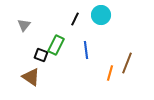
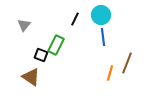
blue line: moved 17 px right, 13 px up
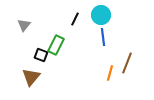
brown triangle: rotated 36 degrees clockwise
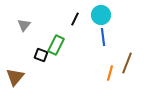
brown triangle: moved 16 px left
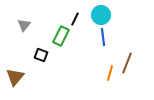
green rectangle: moved 5 px right, 9 px up
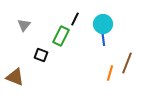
cyan circle: moved 2 px right, 9 px down
brown triangle: rotated 48 degrees counterclockwise
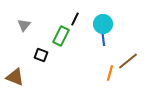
brown line: moved 1 px right, 2 px up; rotated 30 degrees clockwise
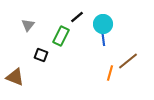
black line: moved 2 px right, 2 px up; rotated 24 degrees clockwise
gray triangle: moved 4 px right
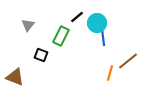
cyan circle: moved 6 px left, 1 px up
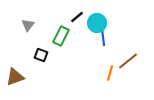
brown triangle: rotated 42 degrees counterclockwise
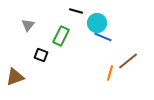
black line: moved 1 px left, 6 px up; rotated 56 degrees clockwise
blue line: rotated 60 degrees counterclockwise
